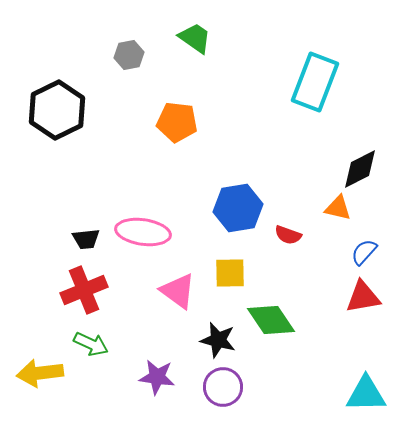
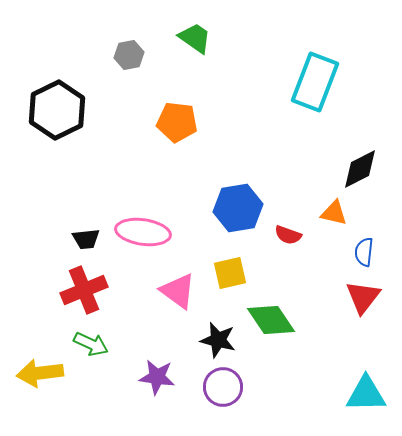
orange triangle: moved 4 px left, 5 px down
blue semicircle: rotated 36 degrees counterclockwise
yellow square: rotated 12 degrees counterclockwise
red triangle: rotated 42 degrees counterclockwise
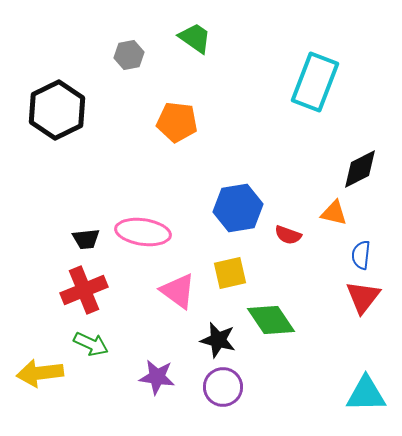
blue semicircle: moved 3 px left, 3 px down
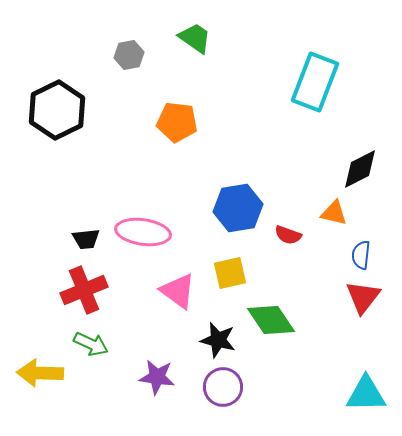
yellow arrow: rotated 9 degrees clockwise
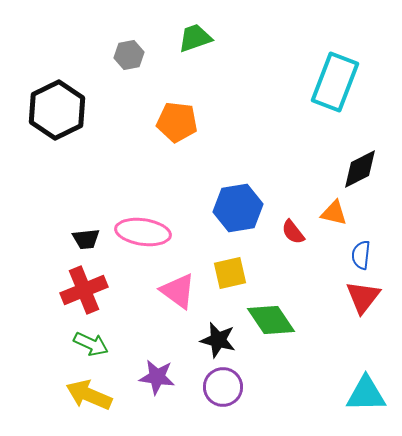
green trapezoid: rotated 54 degrees counterclockwise
cyan rectangle: moved 20 px right
red semicircle: moved 5 px right, 3 px up; rotated 32 degrees clockwise
yellow arrow: moved 49 px right, 22 px down; rotated 21 degrees clockwise
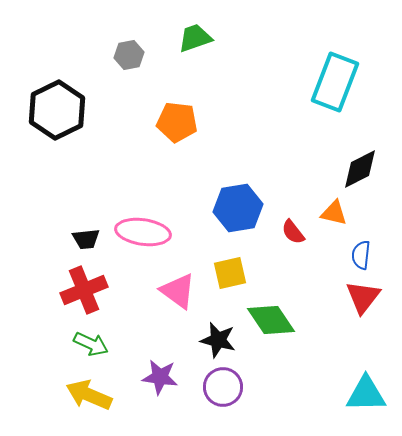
purple star: moved 3 px right
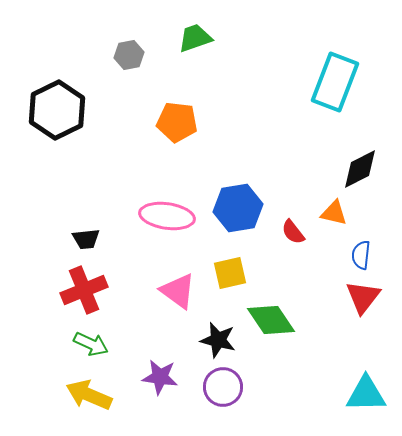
pink ellipse: moved 24 px right, 16 px up
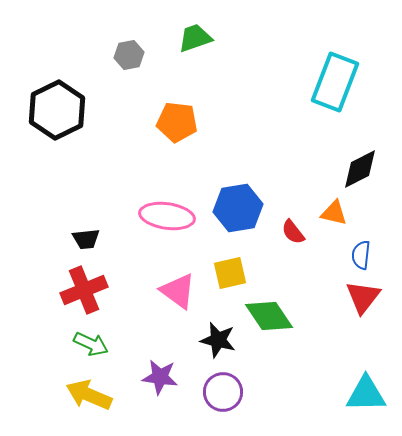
green diamond: moved 2 px left, 4 px up
purple circle: moved 5 px down
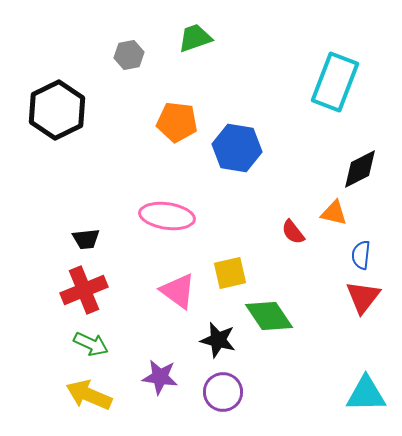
blue hexagon: moved 1 px left, 60 px up; rotated 18 degrees clockwise
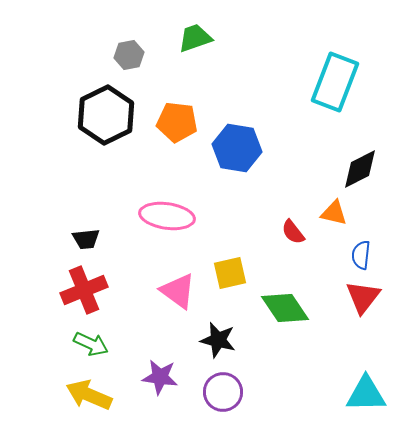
black hexagon: moved 49 px right, 5 px down
green diamond: moved 16 px right, 8 px up
